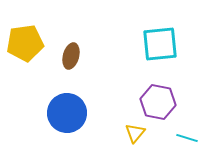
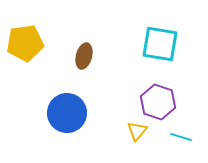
cyan square: rotated 15 degrees clockwise
brown ellipse: moved 13 px right
purple hexagon: rotated 8 degrees clockwise
yellow triangle: moved 2 px right, 2 px up
cyan line: moved 6 px left, 1 px up
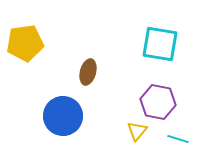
brown ellipse: moved 4 px right, 16 px down
purple hexagon: rotated 8 degrees counterclockwise
blue circle: moved 4 px left, 3 px down
cyan line: moved 3 px left, 2 px down
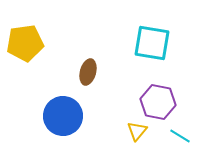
cyan square: moved 8 px left, 1 px up
cyan line: moved 2 px right, 3 px up; rotated 15 degrees clockwise
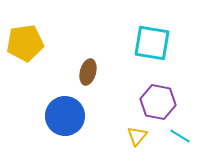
blue circle: moved 2 px right
yellow triangle: moved 5 px down
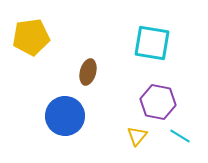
yellow pentagon: moved 6 px right, 6 px up
